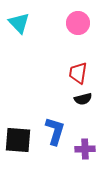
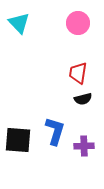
purple cross: moved 1 px left, 3 px up
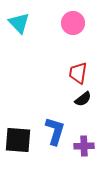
pink circle: moved 5 px left
black semicircle: rotated 24 degrees counterclockwise
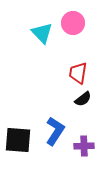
cyan triangle: moved 23 px right, 10 px down
blue L-shape: rotated 16 degrees clockwise
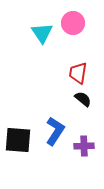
cyan triangle: rotated 10 degrees clockwise
black semicircle: rotated 102 degrees counterclockwise
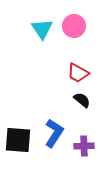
pink circle: moved 1 px right, 3 px down
cyan triangle: moved 4 px up
red trapezoid: rotated 70 degrees counterclockwise
black semicircle: moved 1 px left, 1 px down
blue L-shape: moved 1 px left, 2 px down
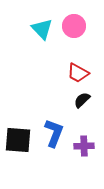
cyan triangle: rotated 10 degrees counterclockwise
black semicircle: rotated 84 degrees counterclockwise
blue L-shape: rotated 12 degrees counterclockwise
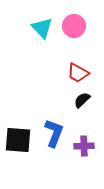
cyan triangle: moved 1 px up
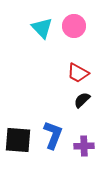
blue L-shape: moved 1 px left, 2 px down
